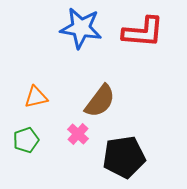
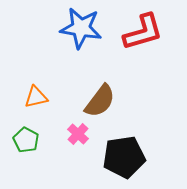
red L-shape: rotated 21 degrees counterclockwise
green pentagon: rotated 25 degrees counterclockwise
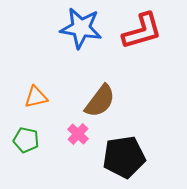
red L-shape: moved 1 px left, 1 px up
green pentagon: rotated 15 degrees counterclockwise
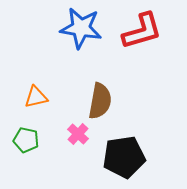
brown semicircle: rotated 27 degrees counterclockwise
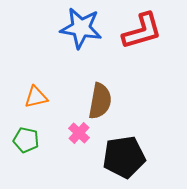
pink cross: moved 1 px right, 1 px up
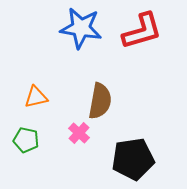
black pentagon: moved 9 px right, 2 px down
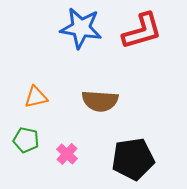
brown semicircle: rotated 84 degrees clockwise
pink cross: moved 12 px left, 21 px down
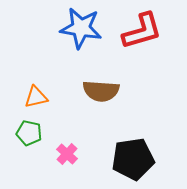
brown semicircle: moved 1 px right, 10 px up
green pentagon: moved 3 px right, 7 px up
